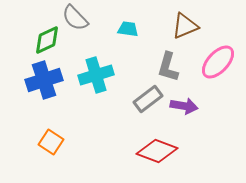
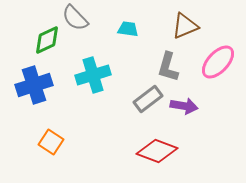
cyan cross: moved 3 px left
blue cross: moved 10 px left, 5 px down
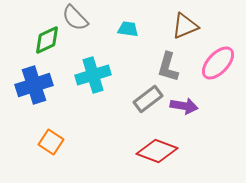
pink ellipse: moved 1 px down
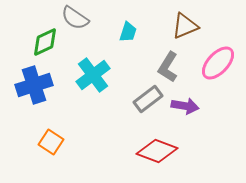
gray semicircle: rotated 12 degrees counterclockwise
cyan trapezoid: moved 3 px down; rotated 100 degrees clockwise
green diamond: moved 2 px left, 2 px down
gray L-shape: rotated 16 degrees clockwise
cyan cross: rotated 20 degrees counterclockwise
purple arrow: moved 1 px right
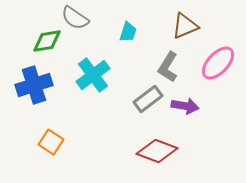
green diamond: moved 2 px right, 1 px up; rotated 16 degrees clockwise
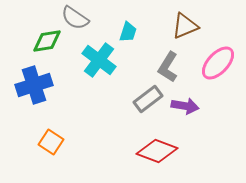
cyan cross: moved 6 px right, 15 px up; rotated 16 degrees counterclockwise
